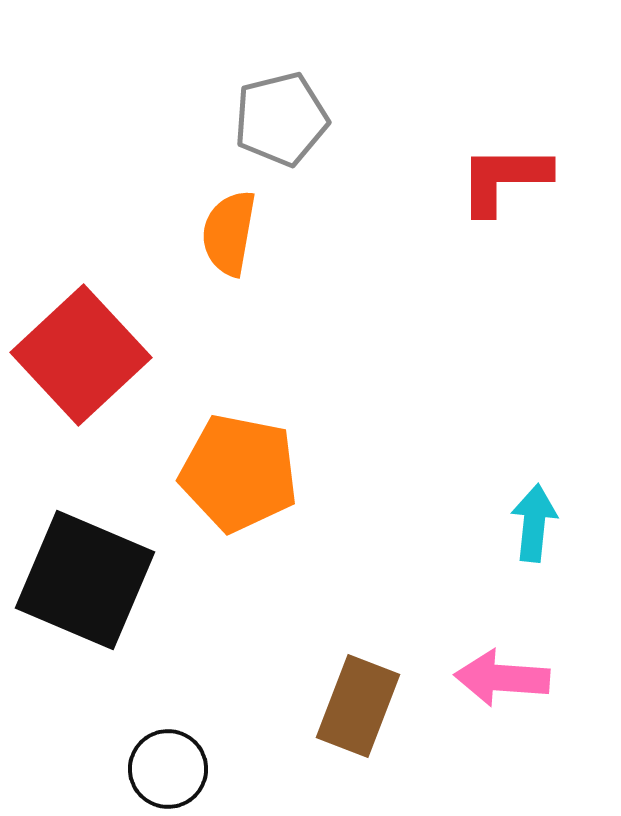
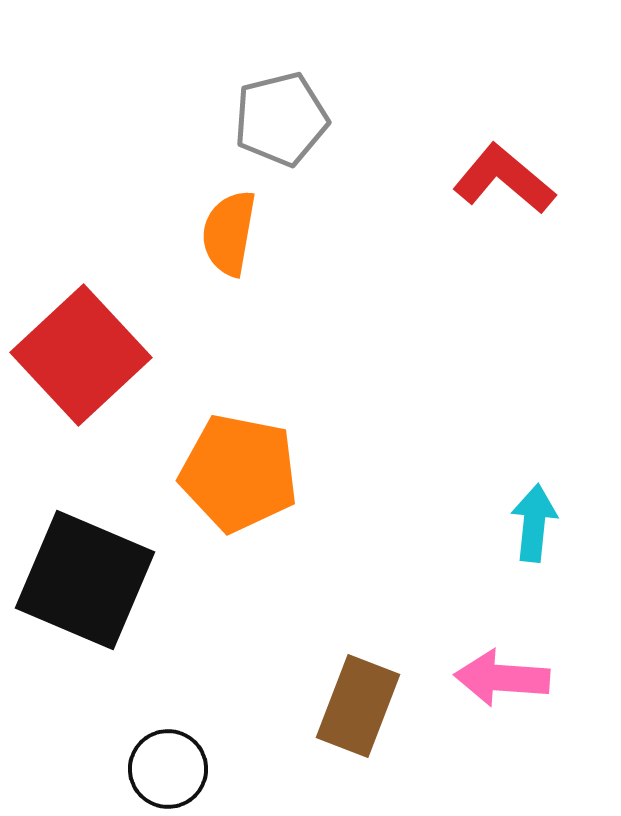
red L-shape: rotated 40 degrees clockwise
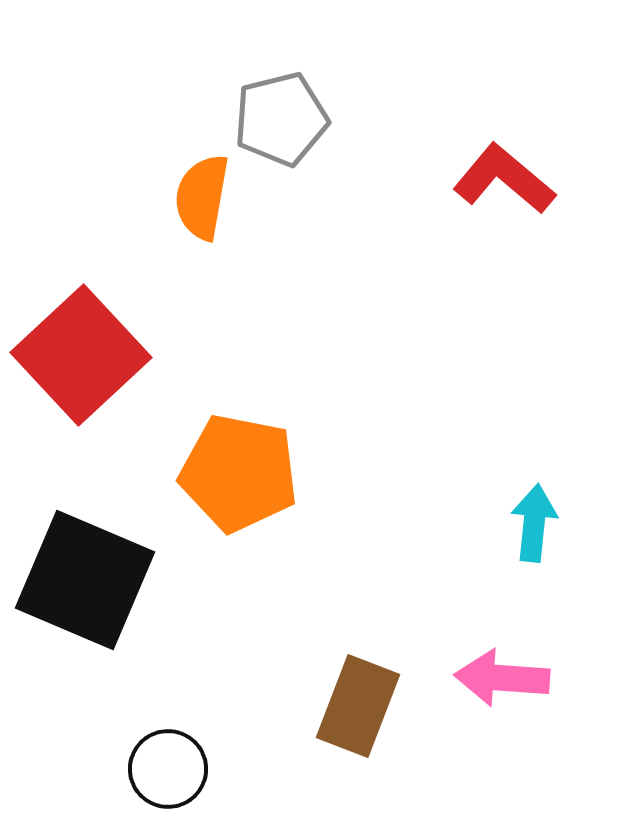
orange semicircle: moved 27 px left, 36 px up
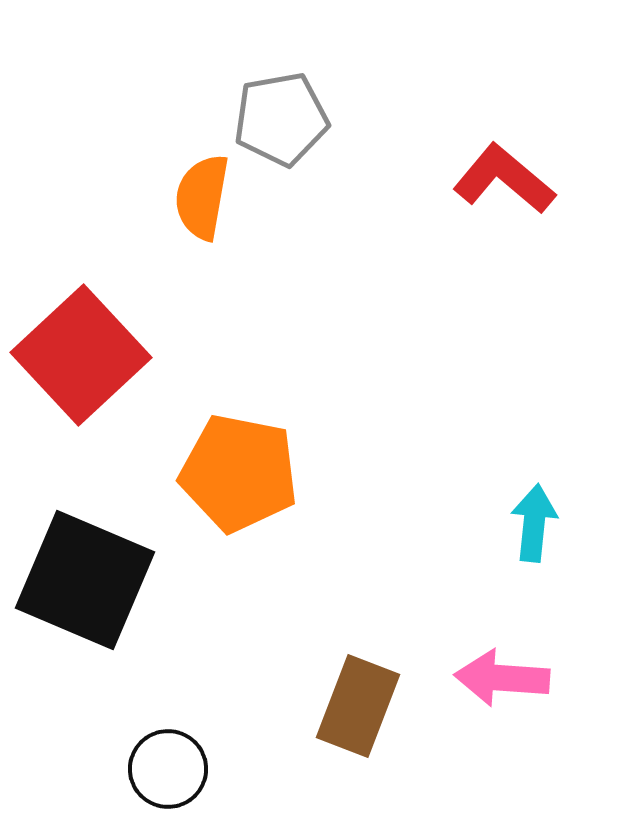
gray pentagon: rotated 4 degrees clockwise
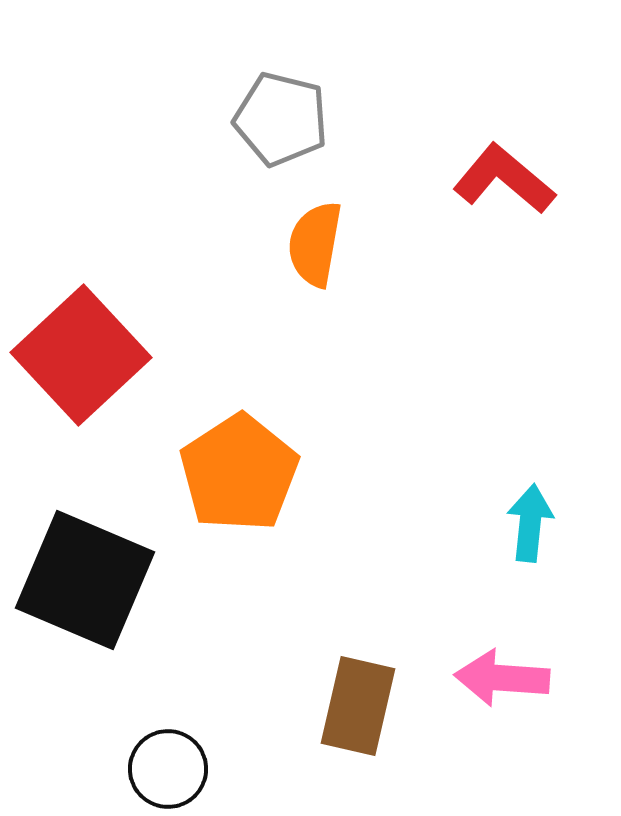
gray pentagon: rotated 24 degrees clockwise
orange semicircle: moved 113 px right, 47 px down
orange pentagon: rotated 28 degrees clockwise
cyan arrow: moved 4 px left
brown rectangle: rotated 8 degrees counterclockwise
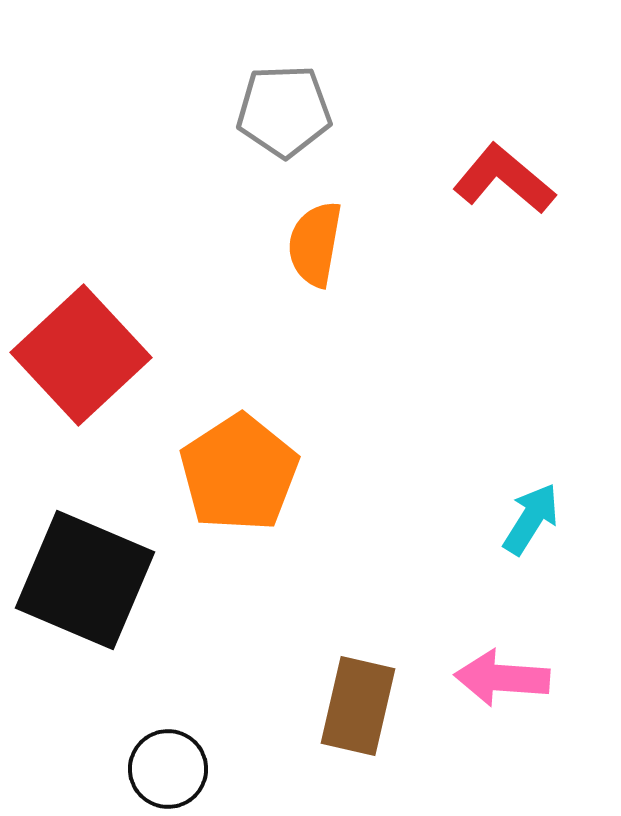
gray pentagon: moved 3 px right, 8 px up; rotated 16 degrees counterclockwise
cyan arrow: moved 1 px right, 4 px up; rotated 26 degrees clockwise
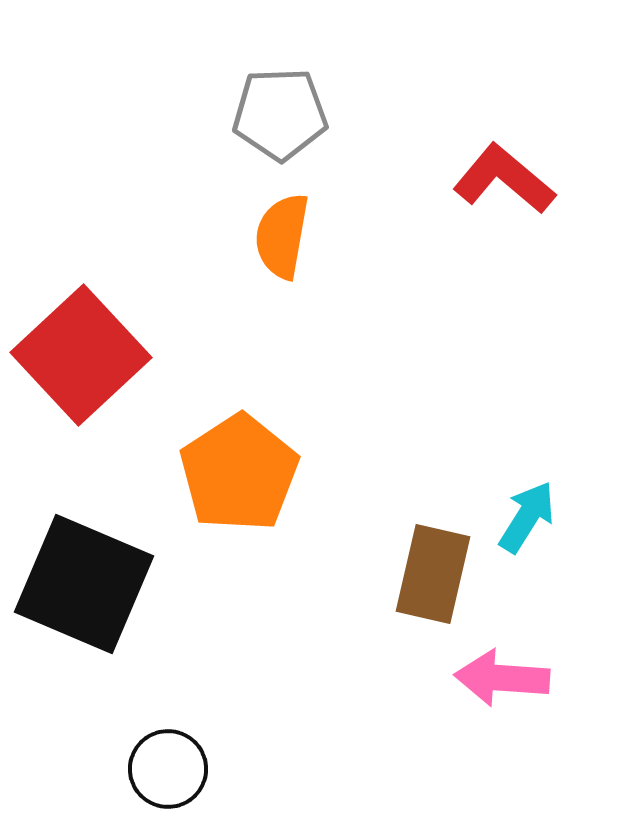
gray pentagon: moved 4 px left, 3 px down
orange semicircle: moved 33 px left, 8 px up
cyan arrow: moved 4 px left, 2 px up
black square: moved 1 px left, 4 px down
brown rectangle: moved 75 px right, 132 px up
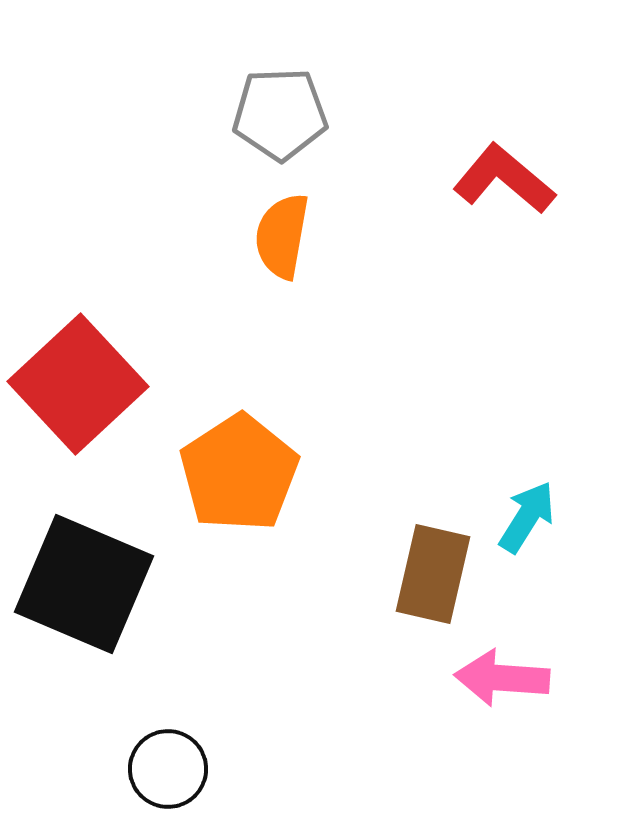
red square: moved 3 px left, 29 px down
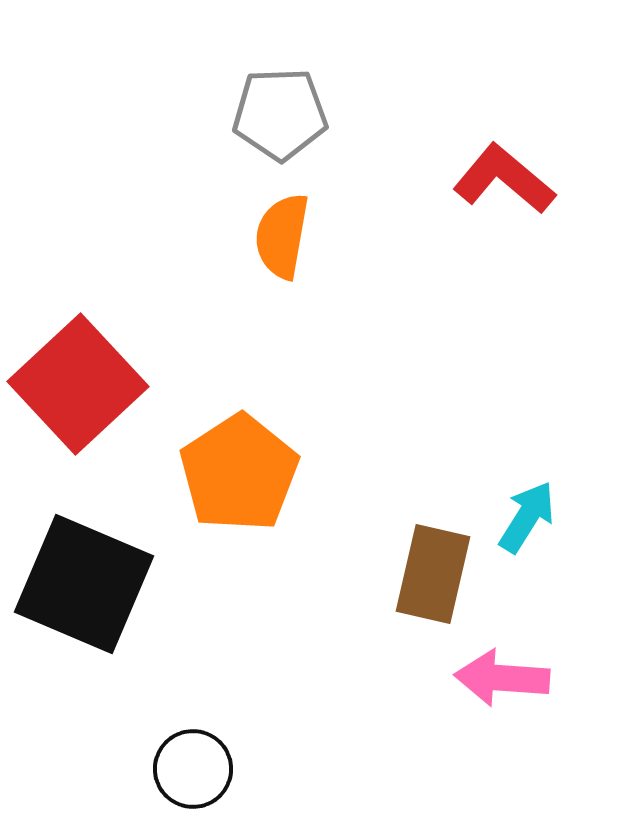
black circle: moved 25 px right
